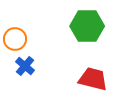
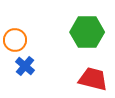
green hexagon: moved 6 px down
orange circle: moved 1 px down
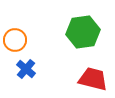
green hexagon: moved 4 px left; rotated 8 degrees counterclockwise
blue cross: moved 1 px right, 3 px down
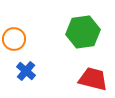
orange circle: moved 1 px left, 1 px up
blue cross: moved 2 px down
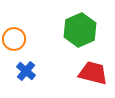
green hexagon: moved 3 px left, 2 px up; rotated 16 degrees counterclockwise
red trapezoid: moved 6 px up
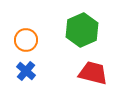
green hexagon: moved 2 px right
orange circle: moved 12 px right, 1 px down
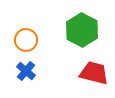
green hexagon: rotated 8 degrees counterclockwise
red trapezoid: moved 1 px right
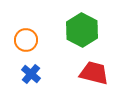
blue cross: moved 5 px right, 3 px down
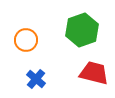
green hexagon: rotated 12 degrees clockwise
blue cross: moved 5 px right, 5 px down
